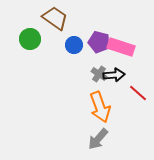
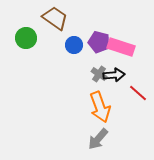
green circle: moved 4 px left, 1 px up
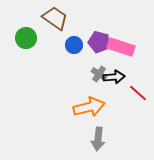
black arrow: moved 2 px down
orange arrow: moved 11 px left; rotated 84 degrees counterclockwise
gray arrow: rotated 35 degrees counterclockwise
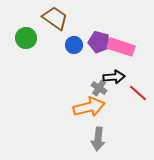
gray cross: moved 14 px down
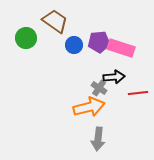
brown trapezoid: moved 3 px down
purple pentagon: rotated 20 degrees counterclockwise
pink rectangle: moved 1 px down
red line: rotated 48 degrees counterclockwise
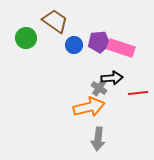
black arrow: moved 2 px left, 1 px down
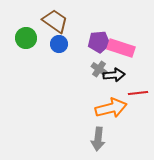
blue circle: moved 15 px left, 1 px up
black arrow: moved 2 px right, 3 px up
gray cross: moved 19 px up
orange arrow: moved 22 px right, 1 px down
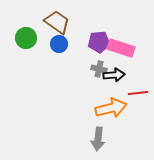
brown trapezoid: moved 2 px right, 1 px down
gray cross: rotated 21 degrees counterclockwise
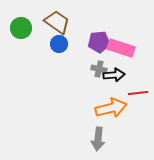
green circle: moved 5 px left, 10 px up
